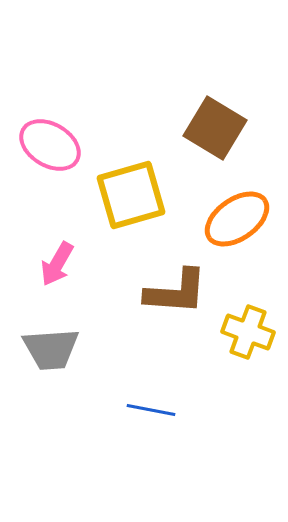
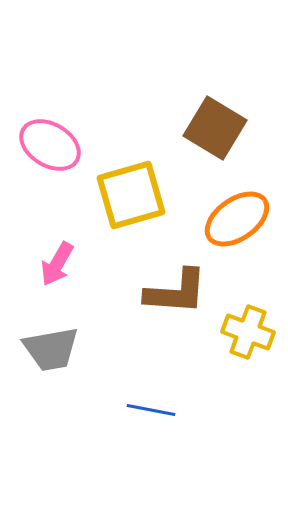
gray trapezoid: rotated 6 degrees counterclockwise
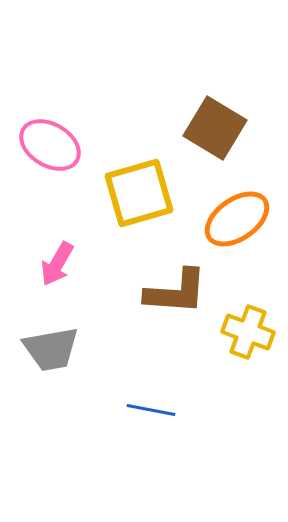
yellow square: moved 8 px right, 2 px up
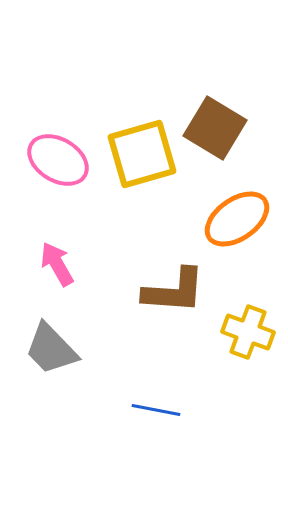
pink ellipse: moved 8 px right, 15 px down
yellow square: moved 3 px right, 39 px up
pink arrow: rotated 120 degrees clockwise
brown L-shape: moved 2 px left, 1 px up
gray trapezoid: rotated 56 degrees clockwise
blue line: moved 5 px right
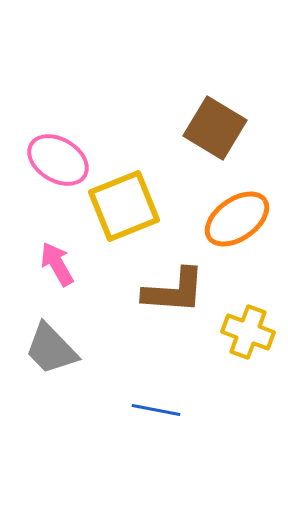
yellow square: moved 18 px left, 52 px down; rotated 6 degrees counterclockwise
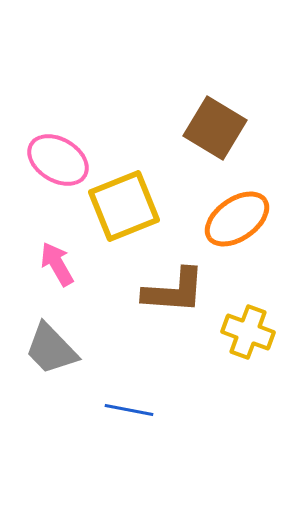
blue line: moved 27 px left
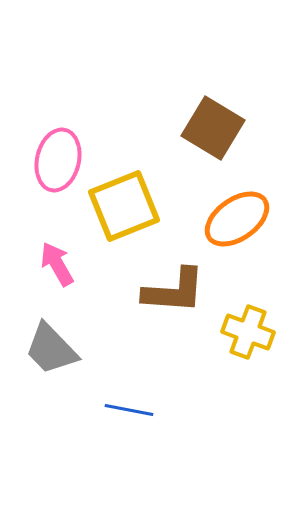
brown square: moved 2 px left
pink ellipse: rotated 72 degrees clockwise
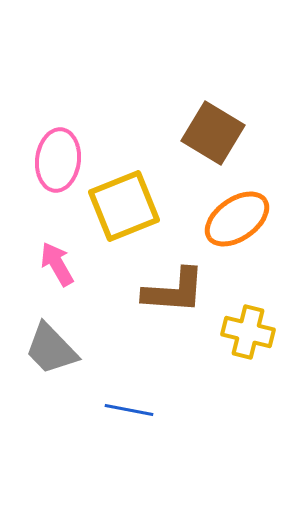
brown square: moved 5 px down
pink ellipse: rotated 6 degrees counterclockwise
yellow cross: rotated 6 degrees counterclockwise
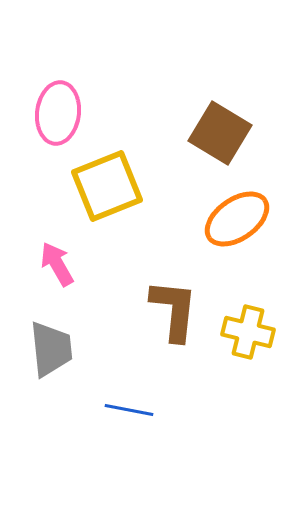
brown square: moved 7 px right
pink ellipse: moved 47 px up
yellow square: moved 17 px left, 20 px up
brown L-shape: moved 19 px down; rotated 88 degrees counterclockwise
gray trapezoid: rotated 142 degrees counterclockwise
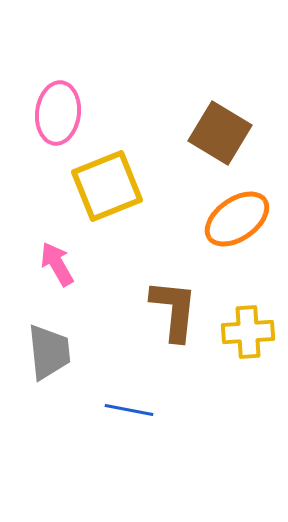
yellow cross: rotated 18 degrees counterclockwise
gray trapezoid: moved 2 px left, 3 px down
